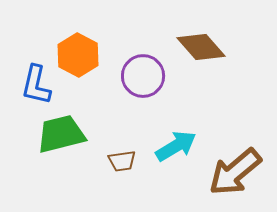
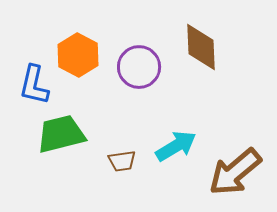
brown diamond: rotated 39 degrees clockwise
purple circle: moved 4 px left, 9 px up
blue L-shape: moved 2 px left
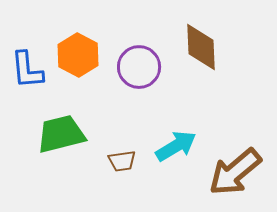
blue L-shape: moved 7 px left, 15 px up; rotated 18 degrees counterclockwise
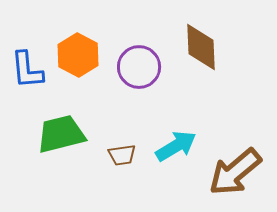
brown trapezoid: moved 6 px up
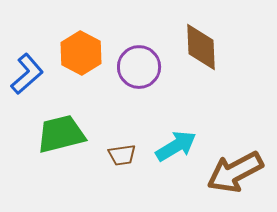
orange hexagon: moved 3 px right, 2 px up
blue L-shape: moved 4 px down; rotated 126 degrees counterclockwise
brown arrow: rotated 12 degrees clockwise
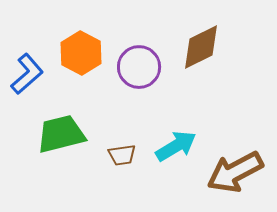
brown diamond: rotated 66 degrees clockwise
